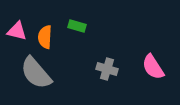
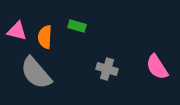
pink semicircle: moved 4 px right
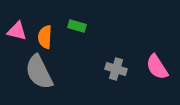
gray cross: moved 9 px right
gray semicircle: moved 3 px right, 1 px up; rotated 15 degrees clockwise
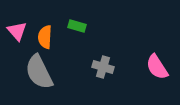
pink triangle: rotated 35 degrees clockwise
gray cross: moved 13 px left, 2 px up
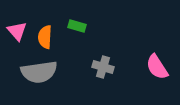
gray semicircle: rotated 72 degrees counterclockwise
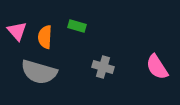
gray semicircle: rotated 24 degrees clockwise
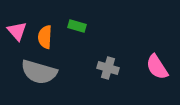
gray cross: moved 5 px right, 1 px down
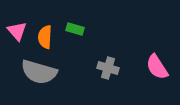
green rectangle: moved 2 px left, 3 px down
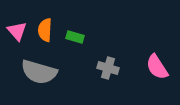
green rectangle: moved 8 px down
orange semicircle: moved 7 px up
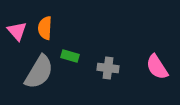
orange semicircle: moved 2 px up
green rectangle: moved 5 px left, 19 px down
gray cross: rotated 10 degrees counterclockwise
gray semicircle: rotated 75 degrees counterclockwise
